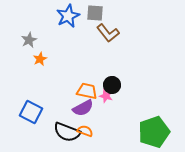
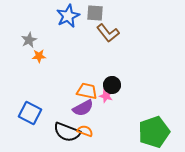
orange star: moved 1 px left, 3 px up; rotated 24 degrees clockwise
blue square: moved 1 px left, 1 px down
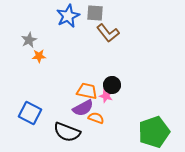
orange semicircle: moved 11 px right, 13 px up
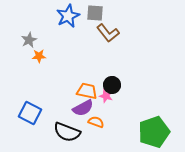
orange semicircle: moved 4 px down
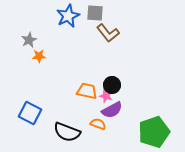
purple semicircle: moved 29 px right, 2 px down
orange semicircle: moved 2 px right, 2 px down
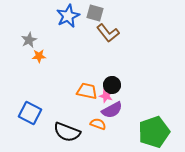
gray square: rotated 12 degrees clockwise
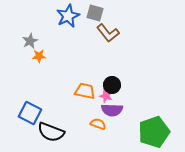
gray star: moved 1 px right, 1 px down
orange trapezoid: moved 2 px left
purple semicircle: rotated 30 degrees clockwise
black semicircle: moved 16 px left
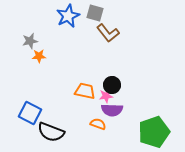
gray star: rotated 14 degrees clockwise
pink star: rotated 24 degrees counterclockwise
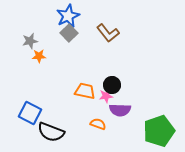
gray square: moved 26 px left, 20 px down; rotated 30 degrees clockwise
purple semicircle: moved 8 px right
green pentagon: moved 5 px right, 1 px up
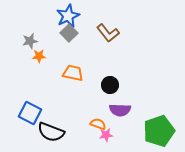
black circle: moved 2 px left
orange trapezoid: moved 12 px left, 18 px up
pink star: moved 39 px down
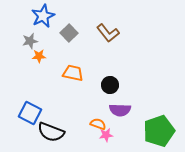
blue star: moved 25 px left
